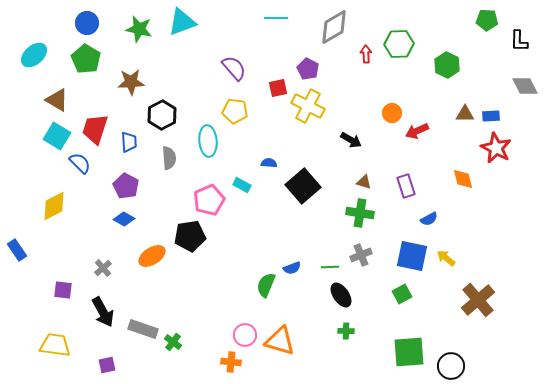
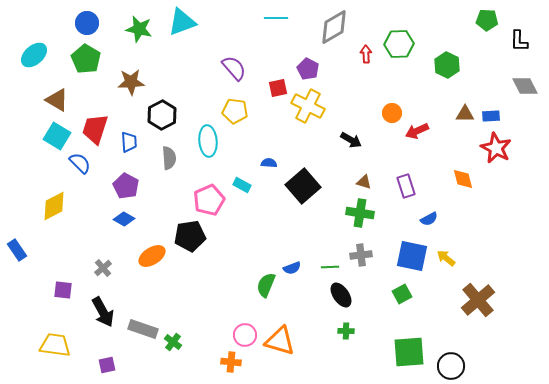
gray cross at (361, 255): rotated 15 degrees clockwise
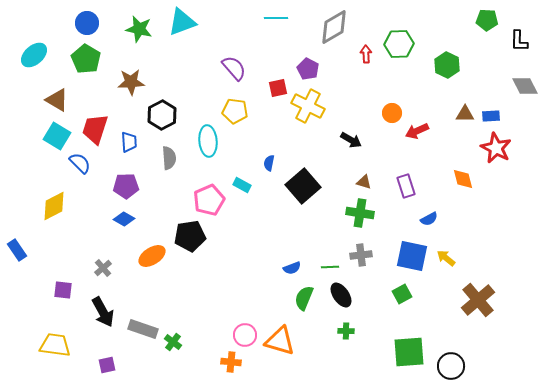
blue semicircle at (269, 163): rotated 84 degrees counterclockwise
purple pentagon at (126, 186): rotated 30 degrees counterclockwise
green semicircle at (266, 285): moved 38 px right, 13 px down
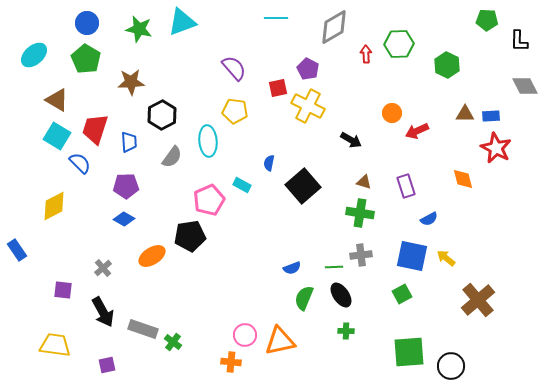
gray semicircle at (169, 158): moved 3 px right, 1 px up; rotated 40 degrees clockwise
green line at (330, 267): moved 4 px right
orange triangle at (280, 341): rotated 28 degrees counterclockwise
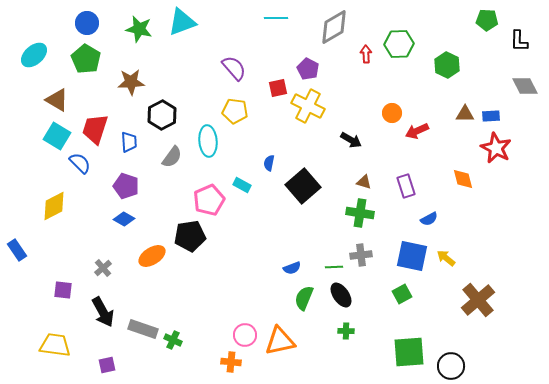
purple pentagon at (126, 186): rotated 20 degrees clockwise
green cross at (173, 342): moved 2 px up; rotated 12 degrees counterclockwise
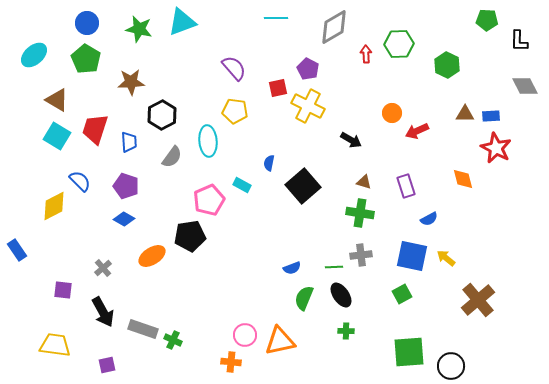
blue semicircle at (80, 163): moved 18 px down
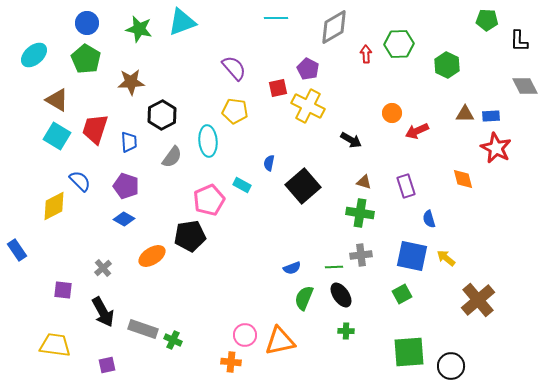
blue semicircle at (429, 219): rotated 102 degrees clockwise
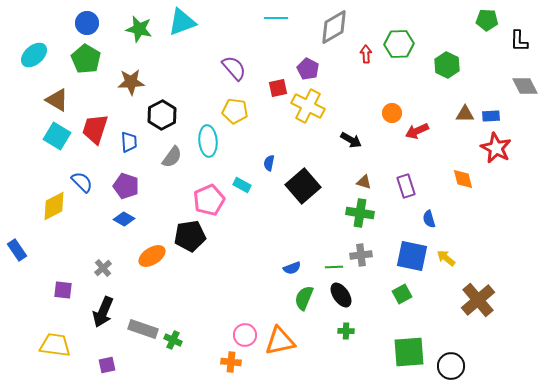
blue semicircle at (80, 181): moved 2 px right, 1 px down
black arrow at (103, 312): rotated 52 degrees clockwise
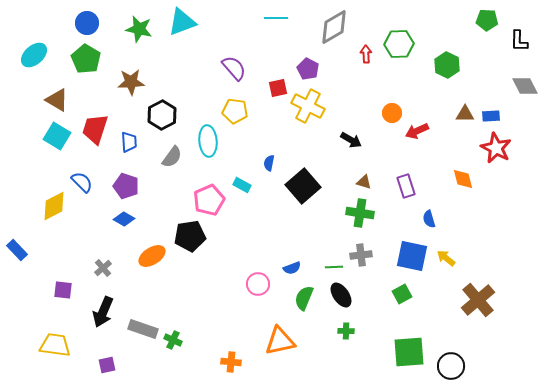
blue rectangle at (17, 250): rotated 10 degrees counterclockwise
pink circle at (245, 335): moved 13 px right, 51 px up
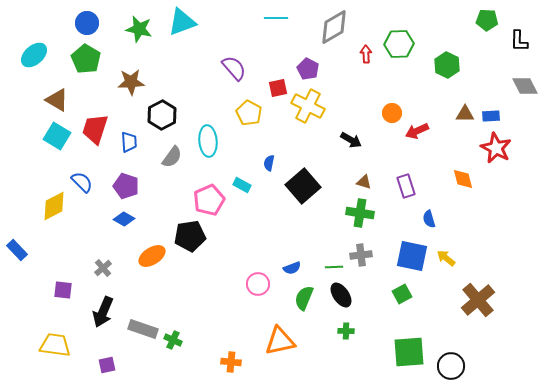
yellow pentagon at (235, 111): moved 14 px right, 2 px down; rotated 20 degrees clockwise
